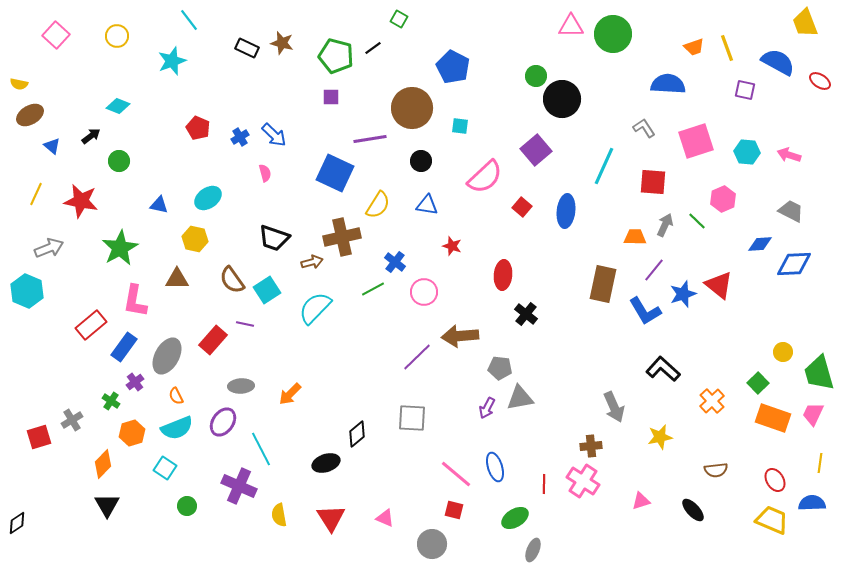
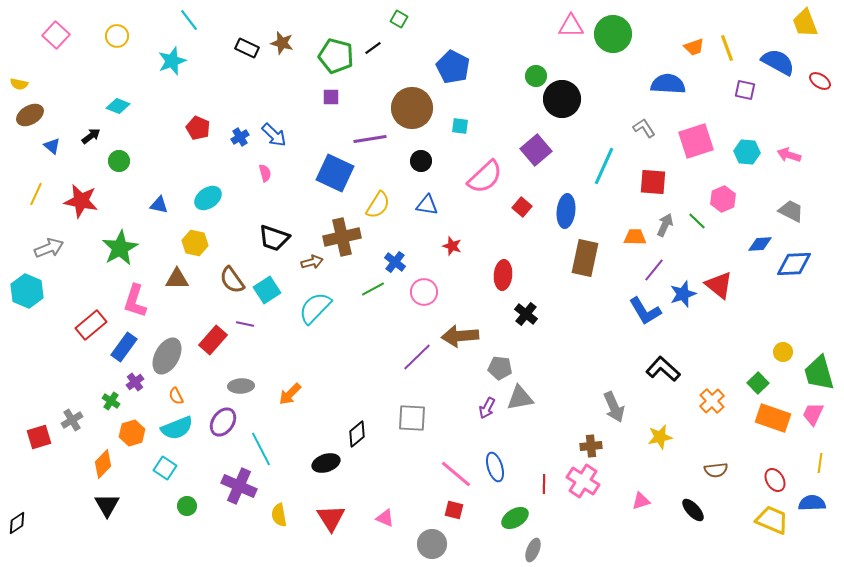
yellow hexagon at (195, 239): moved 4 px down
brown rectangle at (603, 284): moved 18 px left, 26 px up
pink L-shape at (135, 301): rotated 8 degrees clockwise
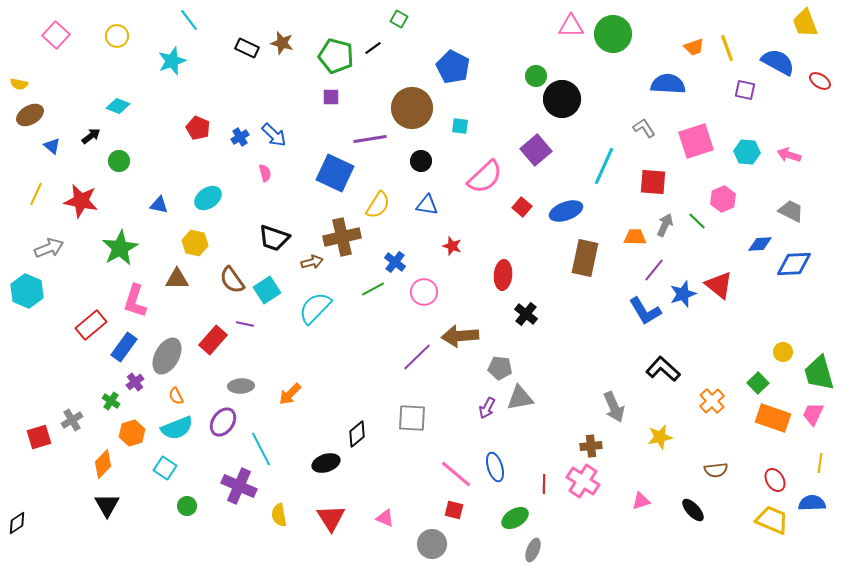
blue ellipse at (566, 211): rotated 64 degrees clockwise
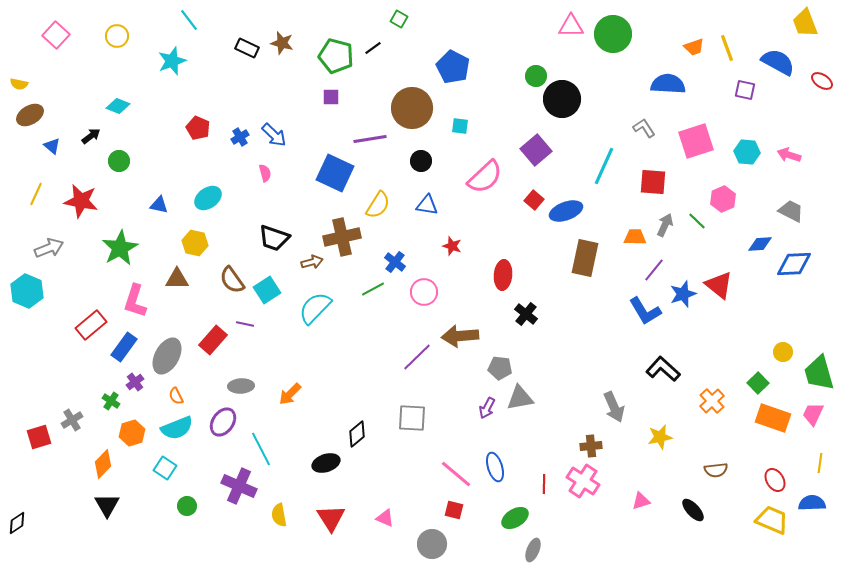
red ellipse at (820, 81): moved 2 px right
red square at (522, 207): moved 12 px right, 7 px up
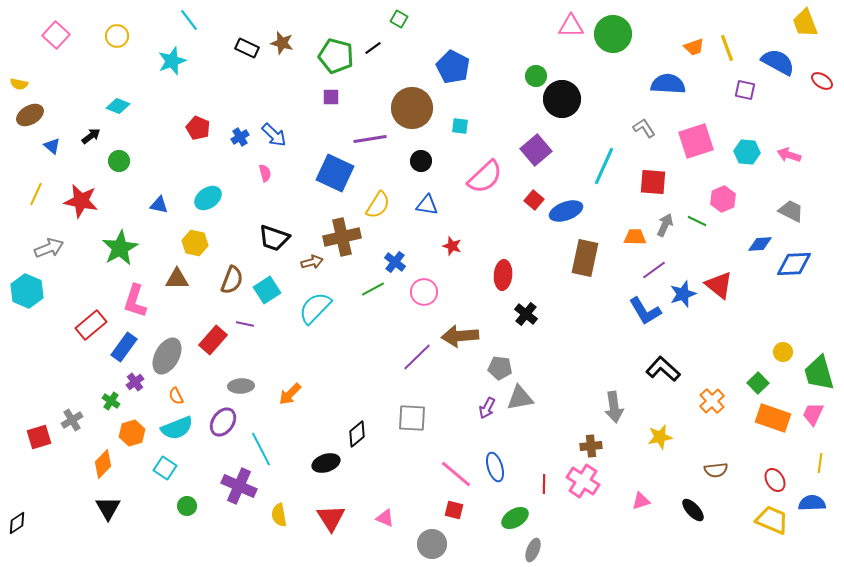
green line at (697, 221): rotated 18 degrees counterclockwise
purple line at (654, 270): rotated 15 degrees clockwise
brown semicircle at (232, 280): rotated 124 degrees counterclockwise
gray arrow at (614, 407): rotated 16 degrees clockwise
black triangle at (107, 505): moved 1 px right, 3 px down
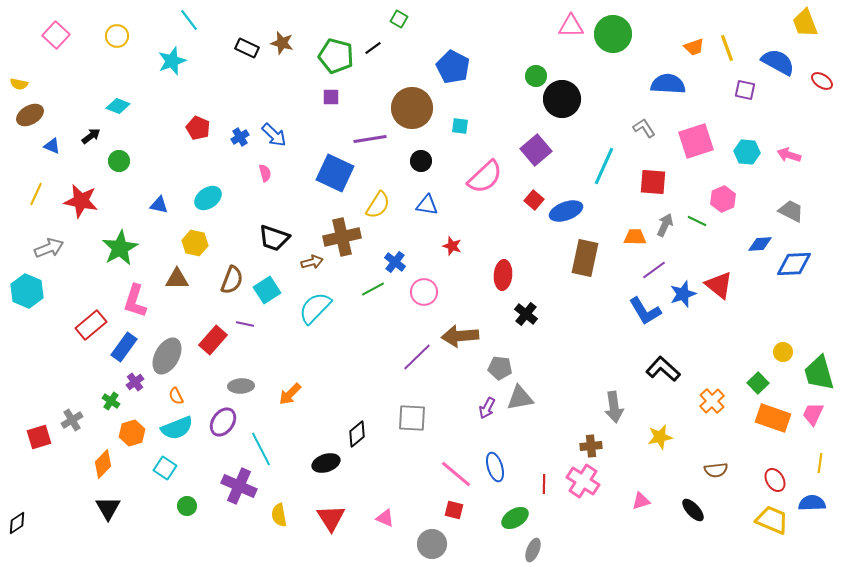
blue triangle at (52, 146): rotated 18 degrees counterclockwise
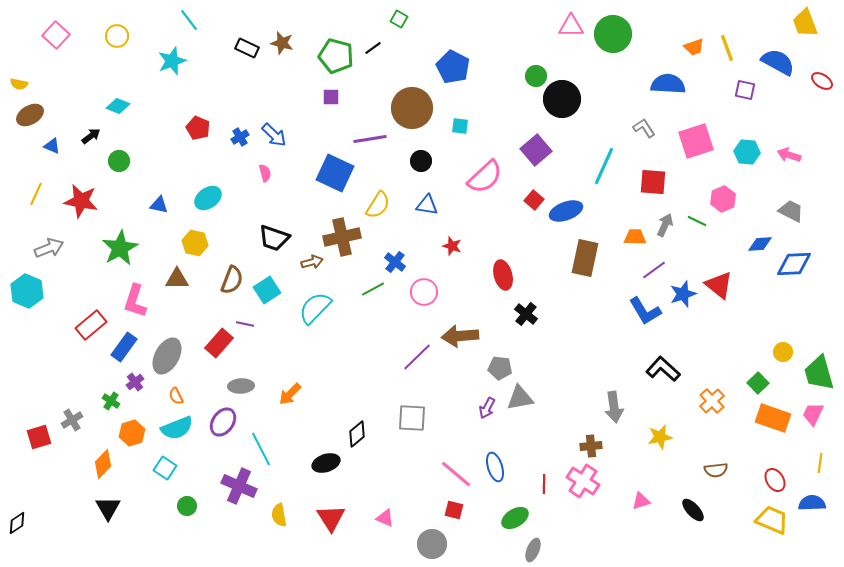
red ellipse at (503, 275): rotated 20 degrees counterclockwise
red rectangle at (213, 340): moved 6 px right, 3 px down
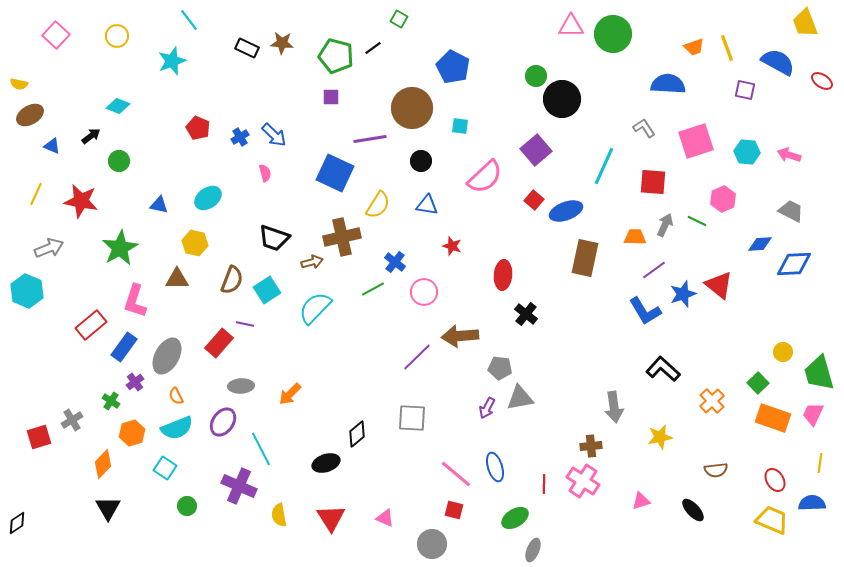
brown star at (282, 43): rotated 10 degrees counterclockwise
red ellipse at (503, 275): rotated 20 degrees clockwise
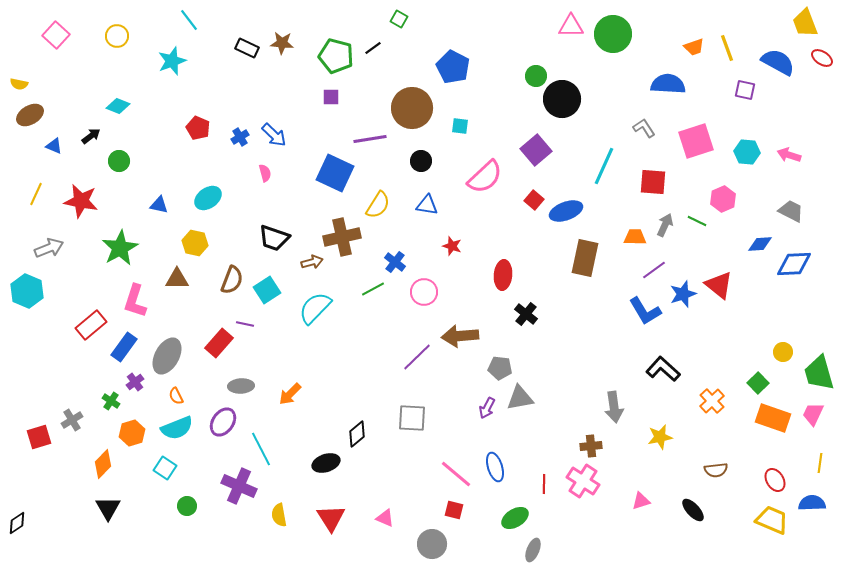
red ellipse at (822, 81): moved 23 px up
blue triangle at (52, 146): moved 2 px right
